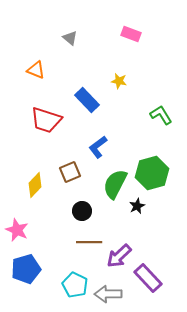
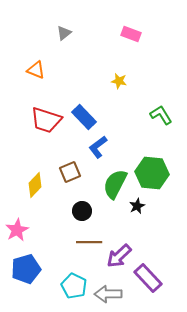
gray triangle: moved 6 px left, 5 px up; rotated 42 degrees clockwise
blue rectangle: moved 3 px left, 17 px down
green hexagon: rotated 20 degrees clockwise
pink star: rotated 20 degrees clockwise
cyan pentagon: moved 1 px left, 1 px down
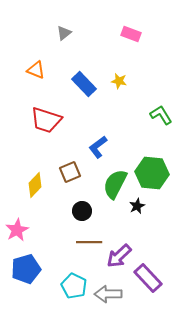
blue rectangle: moved 33 px up
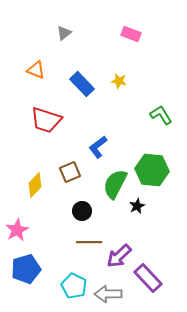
blue rectangle: moved 2 px left
green hexagon: moved 3 px up
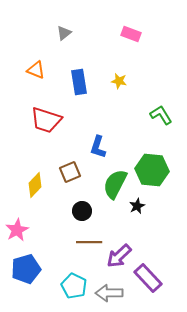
blue rectangle: moved 3 px left, 2 px up; rotated 35 degrees clockwise
blue L-shape: rotated 35 degrees counterclockwise
gray arrow: moved 1 px right, 1 px up
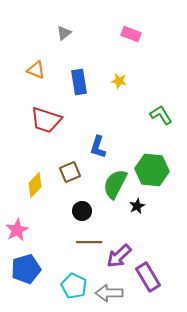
purple rectangle: moved 1 px up; rotated 12 degrees clockwise
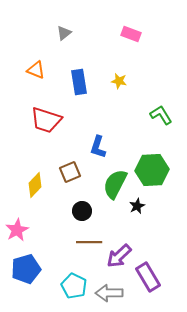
green hexagon: rotated 8 degrees counterclockwise
